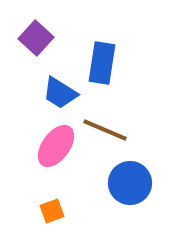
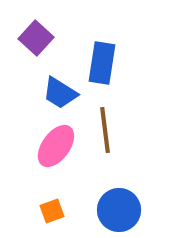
brown line: rotated 60 degrees clockwise
blue circle: moved 11 px left, 27 px down
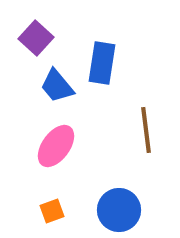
blue trapezoid: moved 3 px left, 7 px up; rotated 18 degrees clockwise
brown line: moved 41 px right
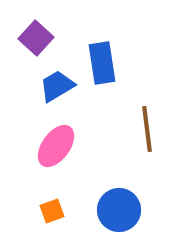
blue rectangle: rotated 18 degrees counterclockwise
blue trapezoid: rotated 99 degrees clockwise
brown line: moved 1 px right, 1 px up
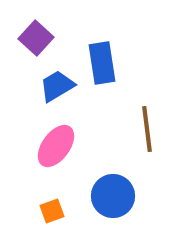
blue circle: moved 6 px left, 14 px up
